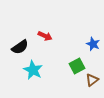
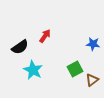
red arrow: rotated 80 degrees counterclockwise
blue star: rotated 16 degrees counterclockwise
green square: moved 2 px left, 3 px down
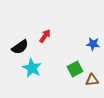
cyan star: moved 1 px left, 2 px up
brown triangle: rotated 32 degrees clockwise
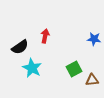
red arrow: rotated 24 degrees counterclockwise
blue star: moved 1 px right, 5 px up
green square: moved 1 px left
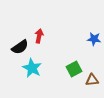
red arrow: moved 6 px left
